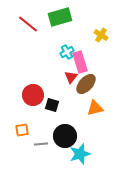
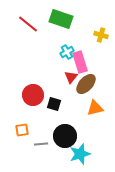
green rectangle: moved 1 px right, 2 px down; rotated 35 degrees clockwise
yellow cross: rotated 16 degrees counterclockwise
black square: moved 2 px right, 1 px up
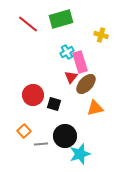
green rectangle: rotated 35 degrees counterclockwise
orange square: moved 2 px right, 1 px down; rotated 32 degrees counterclockwise
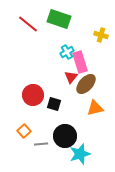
green rectangle: moved 2 px left; rotated 35 degrees clockwise
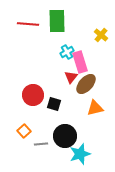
green rectangle: moved 2 px left, 2 px down; rotated 70 degrees clockwise
red line: rotated 35 degrees counterclockwise
yellow cross: rotated 24 degrees clockwise
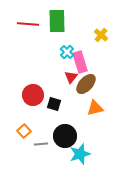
cyan cross: rotated 16 degrees counterclockwise
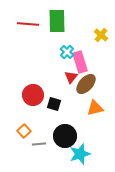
gray line: moved 2 px left
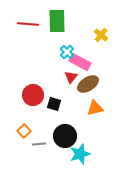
pink rectangle: rotated 45 degrees counterclockwise
brown ellipse: moved 2 px right; rotated 15 degrees clockwise
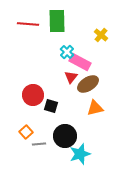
black square: moved 3 px left, 2 px down
orange square: moved 2 px right, 1 px down
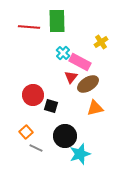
red line: moved 1 px right, 3 px down
yellow cross: moved 7 px down; rotated 16 degrees clockwise
cyan cross: moved 4 px left, 1 px down
gray line: moved 3 px left, 4 px down; rotated 32 degrees clockwise
